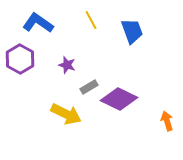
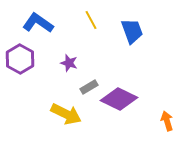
purple star: moved 2 px right, 2 px up
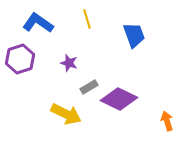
yellow line: moved 4 px left, 1 px up; rotated 12 degrees clockwise
blue trapezoid: moved 2 px right, 4 px down
purple hexagon: rotated 12 degrees clockwise
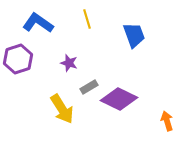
purple hexagon: moved 2 px left
yellow arrow: moved 4 px left, 5 px up; rotated 32 degrees clockwise
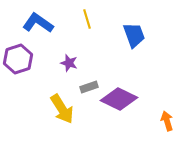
gray rectangle: rotated 12 degrees clockwise
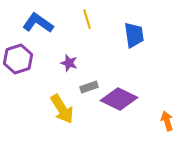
blue trapezoid: rotated 12 degrees clockwise
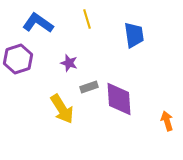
purple diamond: rotated 60 degrees clockwise
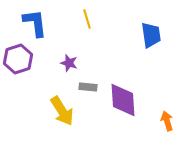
blue L-shape: moved 3 px left; rotated 48 degrees clockwise
blue trapezoid: moved 17 px right
gray rectangle: moved 1 px left; rotated 24 degrees clockwise
purple diamond: moved 4 px right, 1 px down
yellow arrow: moved 2 px down
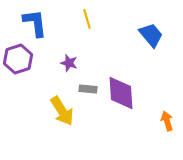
blue trapezoid: rotated 32 degrees counterclockwise
gray rectangle: moved 2 px down
purple diamond: moved 2 px left, 7 px up
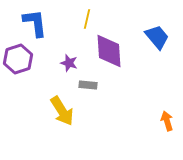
yellow line: rotated 30 degrees clockwise
blue trapezoid: moved 6 px right, 2 px down
gray rectangle: moved 4 px up
purple diamond: moved 12 px left, 42 px up
